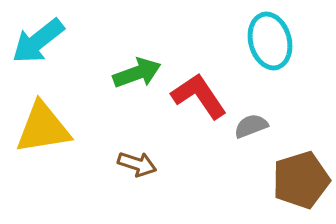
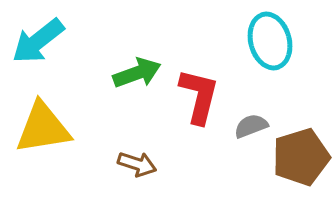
red L-shape: rotated 48 degrees clockwise
brown pentagon: moved 23 px up
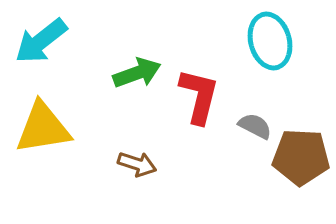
cyan arrow: moved 3 px right
gray semicircle: moved 4 px right; rotated 48 degrees clockwise
brown pentagon: rotated 20 degrees clockwise
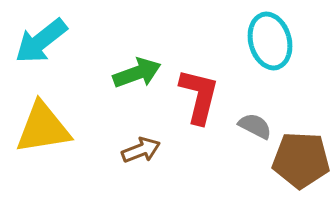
brown pentagon: moved 3 px down
brown arrow: moved 4 px right, 14 px up; rotated 39 degrees counterclockwise
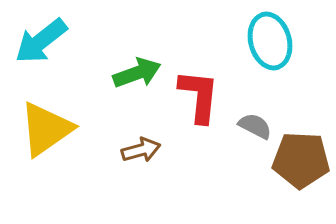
red L-shape: rotated 8 degrees counterclockwise
yellow triangle: moved 3 px right, 1 px down; rotated 26 degrees counterclockwise
brown arrow: rotated 6 degrees clockwise
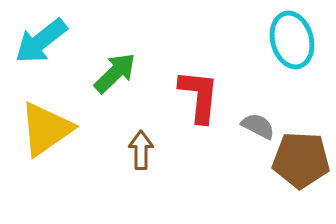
cyan ellipse: moved 22 px right, 1 px up
green arrow: moved 22 px left; rotated 24 degrees counterclockwise
gray semicircle: moved 3 px right
brown arrow: rotated 75 degrees counterclockwise
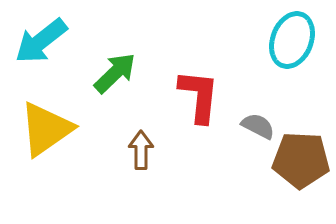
cyan ellipse: rotated 36 degrees clockwise
